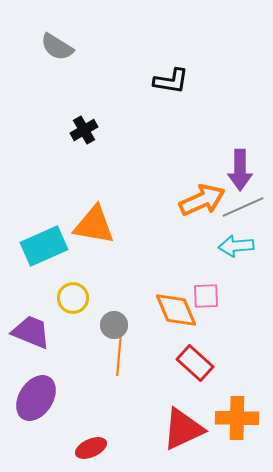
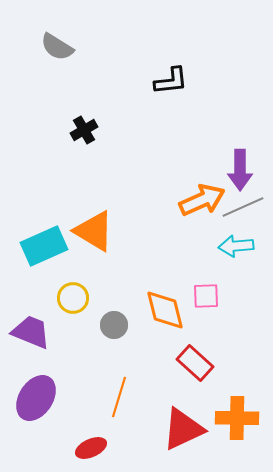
black L-shape: rotated 15 degrees counterclockwise
orange triangle: moved 6 px down; rotated 21 degrees clockwise
orange diamond: moved 11 px left; rotated 9 degrees clockwise
orange line: moved 42 px down; rotated 12 degrees clockwise
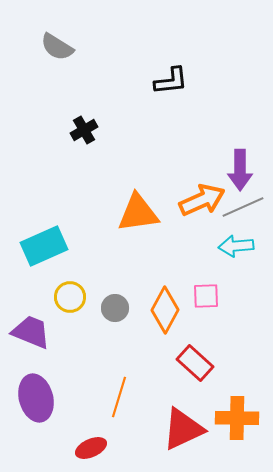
orange triangle: moved 44 px right, 18 px up; rotated 39 degrees counterclockwise
yellow circle: moved 3 px left, 1 px up
orange diamond: rotated 42 degrees clockwise
gray circle: moved 1 px right, 17 px up
purple ellipse: rotated 48 degrees counterclockwise
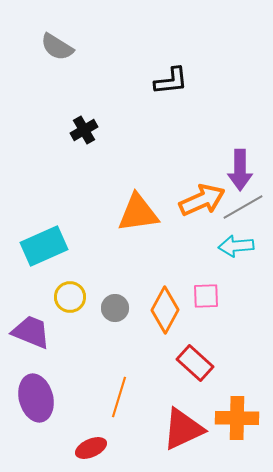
gray line: rotated 6 degrees counterclockwise
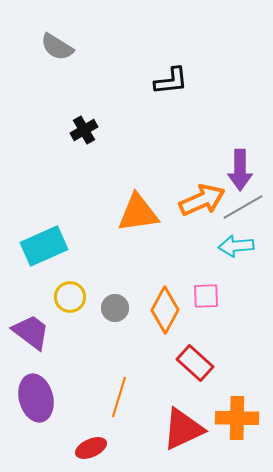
purple trapezoid: rotated 15 degrees clockwise
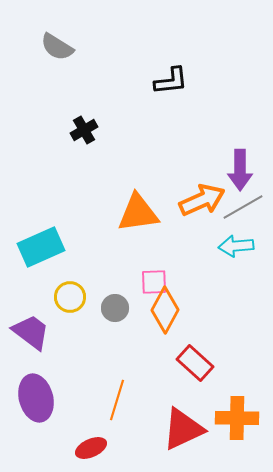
cyan rectangle: moved 3 px left, 1 px down
pink square: moved 52 px left, 14 px up
orange line: moved 2 px left, 3 px down
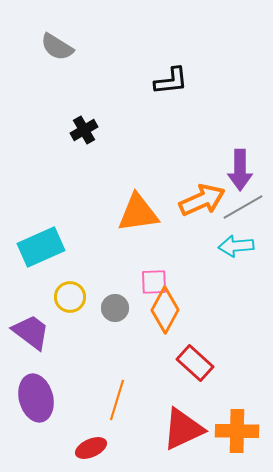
orange cross: moved 13 px down
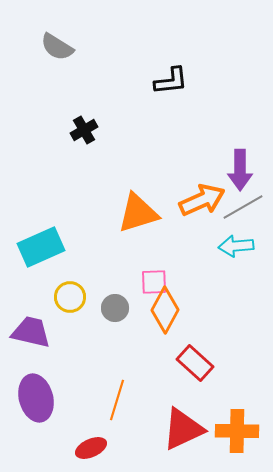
orange triangle: rotated 9 degrees counterclockwise
purple trapezoid: rotated 24 degrees counterclockwise
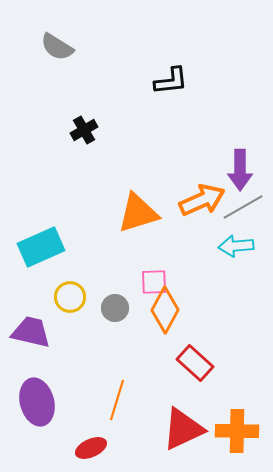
purple ellipse: moved 1 px right, 4 px down
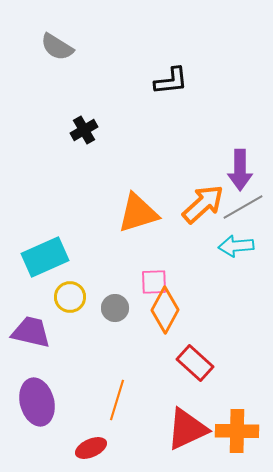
orange arrow: moved 1 px right, 4 px down; rotated 18 degrees counterclockwise
cyan rectangle: moved 4 px right, 10 px down
red triangle: moved 4 px right
